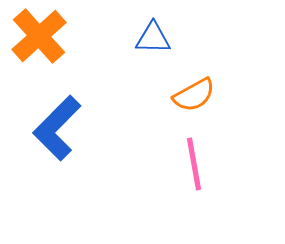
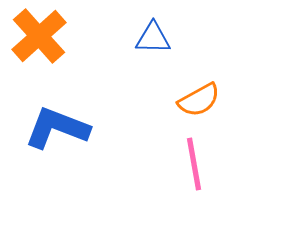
orange semicircle: moved 5 px right, 5 px down
blue L-shape: rotated 66 degrees clockwise
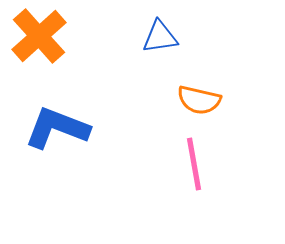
blue triangle: moved 7 px right, 1 px up; rotated 9 degrees counterclockwise
orange semicircle: rotated 42 degrees clockwise
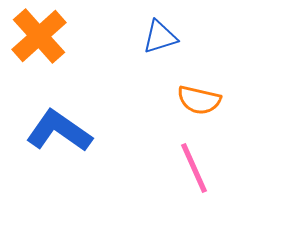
blue triangle: rotated 9 degrees counterclockwise
blue L-shape: moved 2 px right, 3 px down; rotated 14 degrees clockwise
pink line: moved 4 px down; rotated 14 degrees counterclockwise
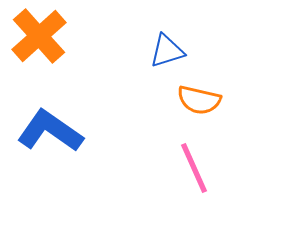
blue triangle: moved 7 px right, 14 px down
blue L-shape: moved 9 px left
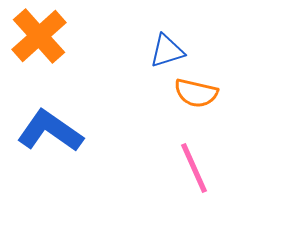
orange semicircle: moved 3 px left, 7 px up
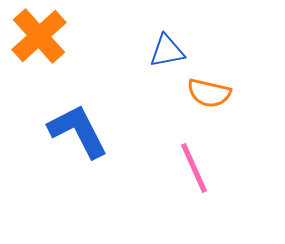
blue triangle: rotated 6 degrees clockwise
orange semicircle: moved 13 px right
blue L-shape: moved 28 px right; rotated 28 degrees clockwise
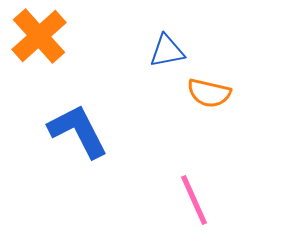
pink line: moved 32 px down
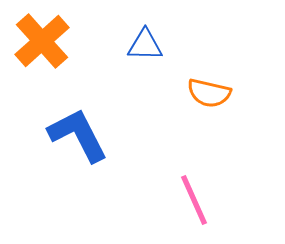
orange cross: moved 3 px right, 5 px down
blue triangle: moved 22 px left, 6 px up; rotated 12 degrees clockwise
blue L-shape: moved 4 px down
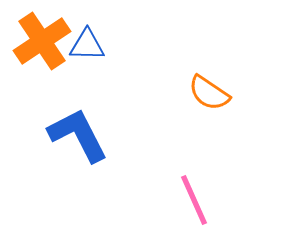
orange cross: rotated 8 degrees clockwise
blue triangle: moved 58 px left
orange semicircle: rotated 21 degrees clockwise
